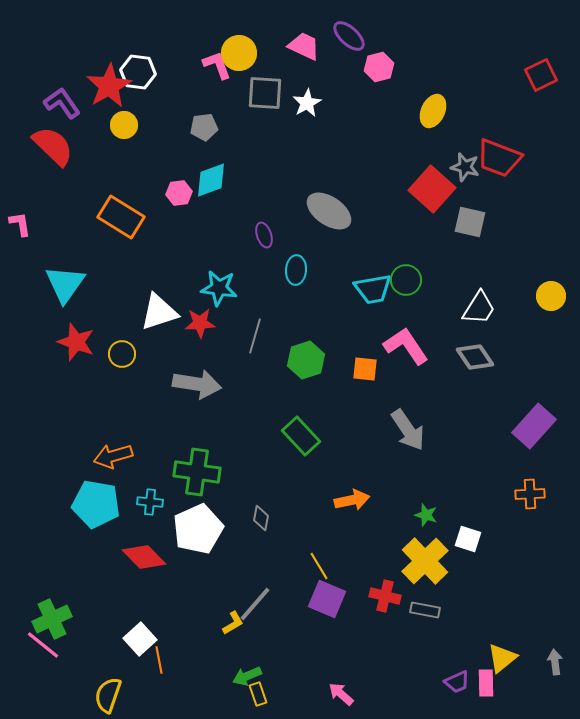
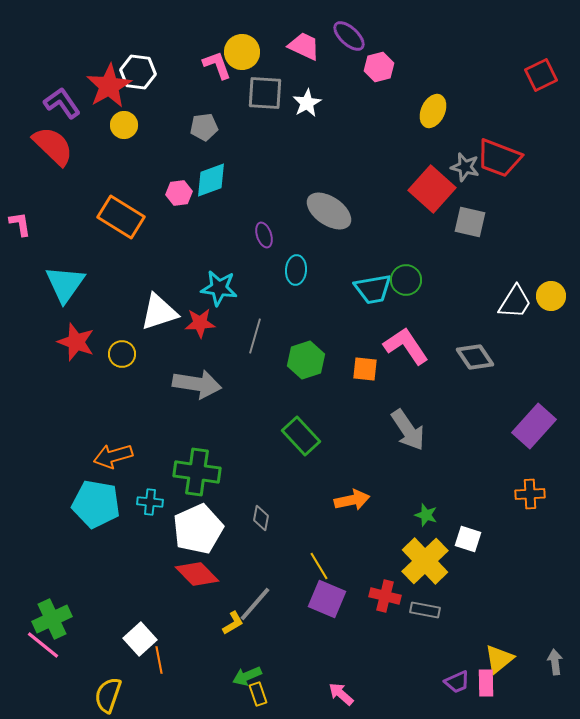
yellow circle at (239, 53): moved 3 px right, 1 px up
white trapezoid at (479, 308): moved 36 px right, 6 px up
red diamond at (144, 557): moved 53 px right, 17 px down
yellow triangle at (502, 658): moved 3 px left, 1 px down
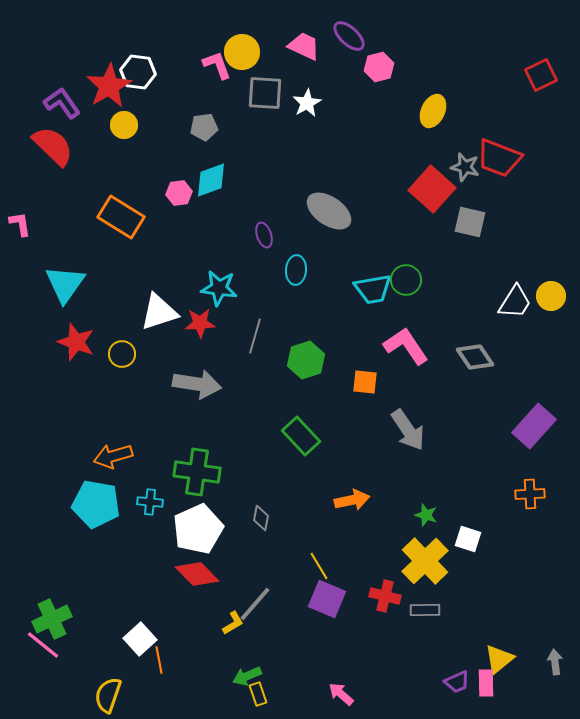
orange square at (365, 369): moved 13 px down
gray rectangle at (425, 610): rotated 12 degrees counterclockwise
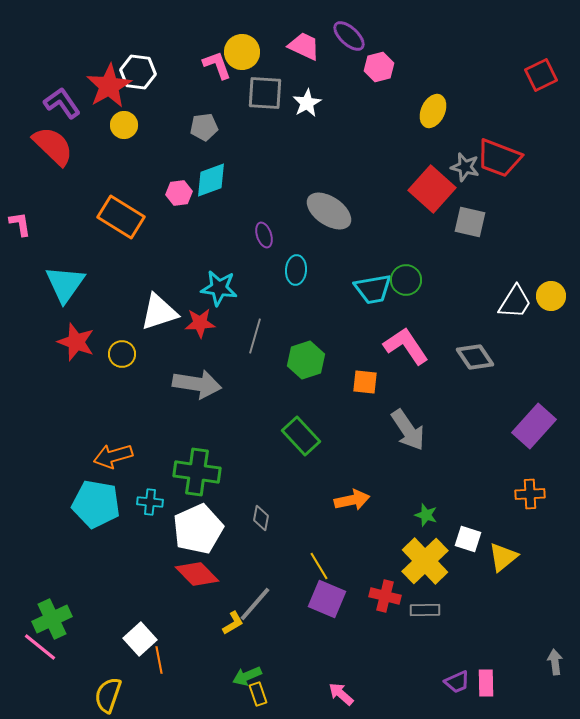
pink line at (43, 645): moved 3 px left, 2 px down
yellow triangle at (499, 659): moved 4 px right, 102 px up
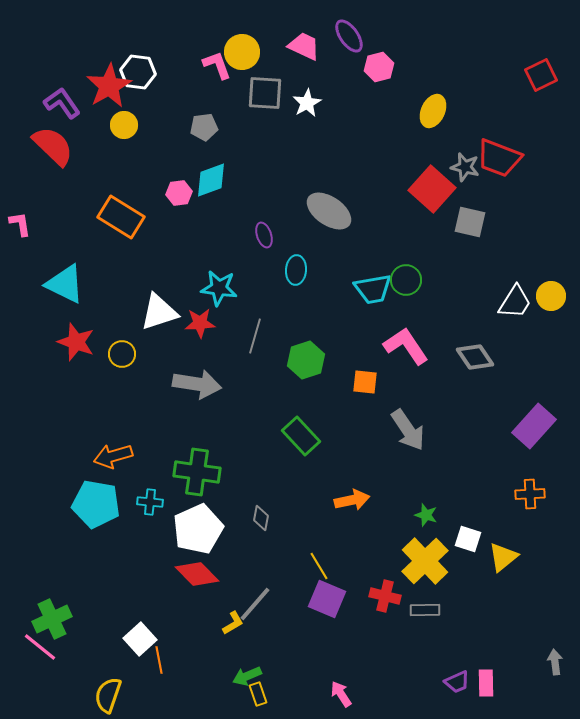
purple ellipse at (349, 36): rotated 12 degrees clockwise
cyan triangle at (65, 284): rotated 39 degrees counterclockwise
pink arrow at (341, 694): rotated 16 degrees clockwise
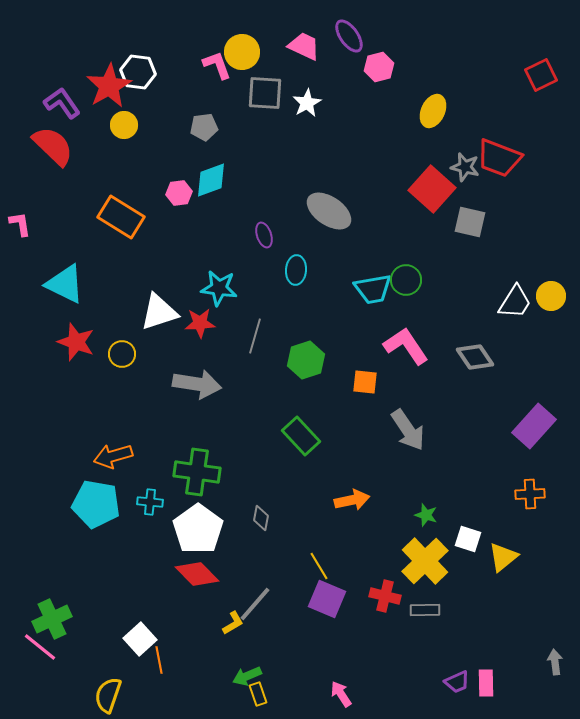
white pentagon at (198, 529): rotated 12 degrees counterclockwise
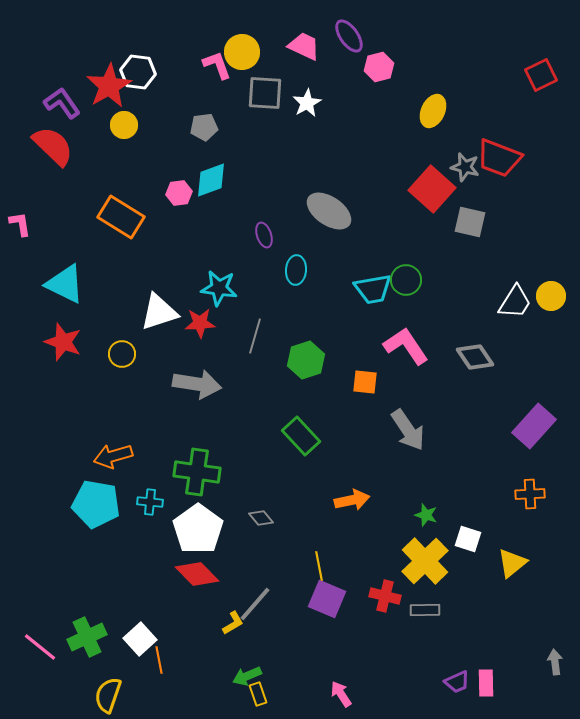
red star at (76, 342): moved 13 px left
gray diamond at (261, 518): rotated 50 degrees counterclockwise
yellow triangle at (503, 557): moved 9 px right, 6 px down
yellow line at (319, 566): rotated 20 degrees clockwise
green cross at (52, 619): moved 35 px right, 18 px down
